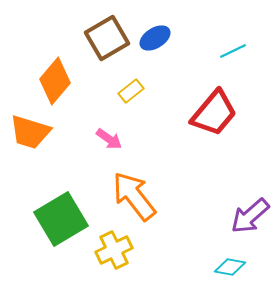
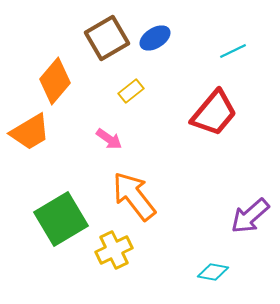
orange trapezoid: rotated 48 degrees counterclockwise
cyan diamond: moved 17 px left, 5 px down
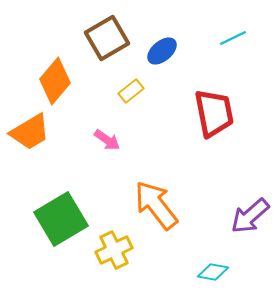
blue ellipse: moved 7 px right, 13 px down; rotated 8 degrees counterclockwise
cyan line: moved 13 px up
red trapezoid: rotated 51 degrees counterclockwise
pink arrow: moved 2 px left, 1 px down
orange arrow: moved 22 px right, 9 px down
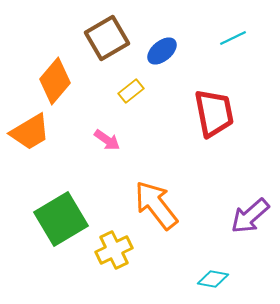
cyan diamond: moved 7 px down
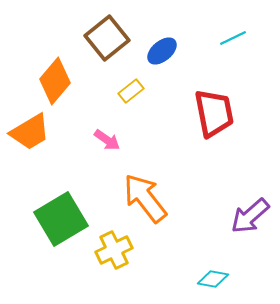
brown square: rotated 9 degrees counterclockwise
orange arrow: moved 11 px left, 7 px up
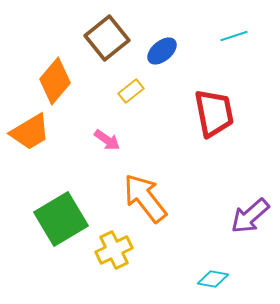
cyan line: moved 1 px right, 2 px up; rotated 8 degrees clockwise
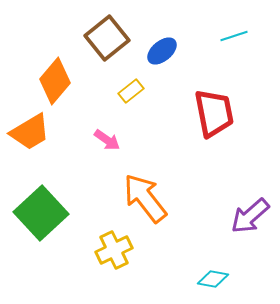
green square: moved 20 px left, 6 px up; rotated 12 degrees counterclockwise
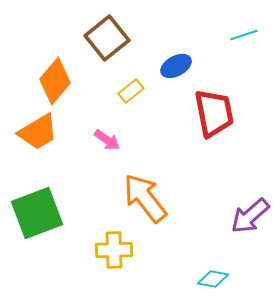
cyan line: moved 10 px right, 1 px up
blue ellipse: moved 14 px right, 15 px down; rotated 12 degrees clockwise
orange trapezoid: moved 8 px right
green square: moved 4 px left; rotated 22 degrees clockwise
yellow cross: rotated 24 degrees clockwise
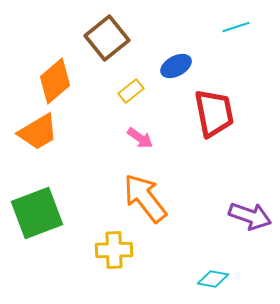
cyan line: moved 8 px left, 8 px up
orange diamond: rotated 9 degrees clockwise
pink arrow: moved 33 px right, 2 px up
purple arrow: rotated 120 degrees counterclockwise
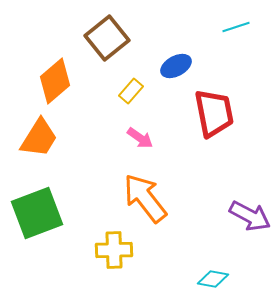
yellow rectangle: rotated 10 degrees counterclockwise
orange trapezoid: moved 1 px right, 6 px down; rotated 27 degrees counterclockwise
purple arrow: rotated 9 degrees clockwise
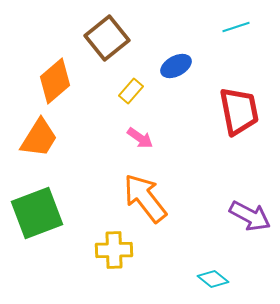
red trapezoid: moved 25 px right, 2 px up
cyan diamond: rotated 28 degrees clockwise
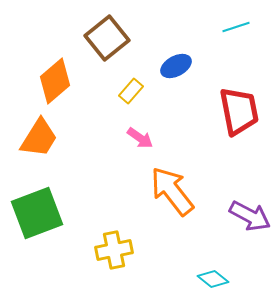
orange arrow: moved 27 px right, 7 px up
yellow cross: rotated 9 degrees counterclockwise
